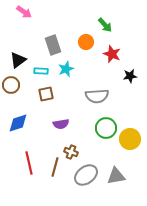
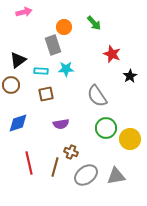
pink arrow: rotated 49 degrees counterclockwise
green arrow: moved 11 px left, 2 px up
orange circle: moved 22 px left, 15 px up
cyan star: rotated 21 degrees clockwise
black star: rotated 24 degrees counterclockwise
gray semicircle: rotated 60 degrees clockwise
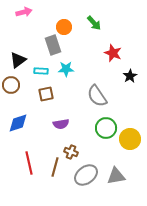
red star: moved 1 px right, 1 px up
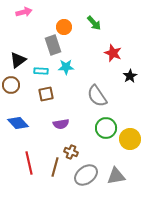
cyan star: moved 2 px up
blue diamond: rotated 65 degrees clockwise
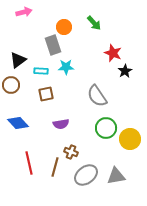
black star: moved 5 px left, 5 px up
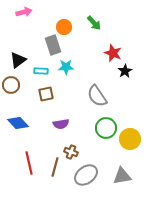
gray triangle: moved 6 px right
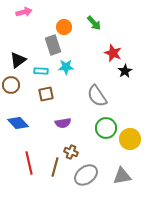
purple semicircle: moved 2 px right, 1 px up
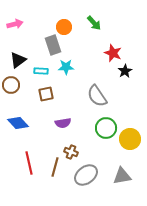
pink arrow: moved 9 px left, 12 px down
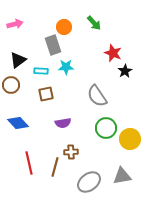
brown cross: rotated 24 degrees counterclockwise
gray ellipse: moved 3 px right, 7 px down
